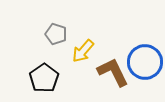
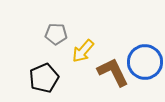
gray pentagon: rotated 15 degrees counterclockwise
black pentagon: rotated 12 degrees clockwise
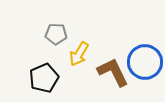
yellow arrow: moved 4 px left, 3 px down; rotated 10 degrees counterclockwise
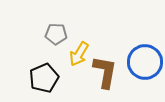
brown L-shape: moved 8 px left; rotated 36 degrees clockwise
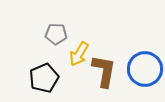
blue circle: moved 7 px down
brown L-shape: moved 1 px left, 1 px up
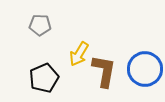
gray pentagon: moved 16 px left, 9 px up
